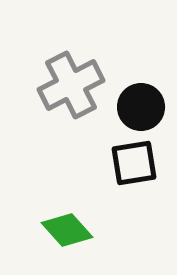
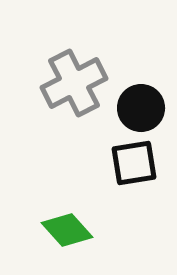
gray cross: moved 3 px right, 2 px up
black circle: moved 1 px down
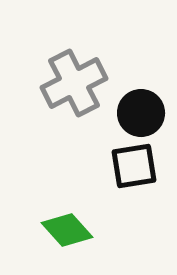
black circle: moved 5 px down
black square: moved 3 px down
